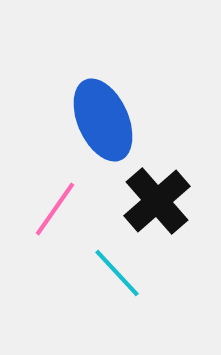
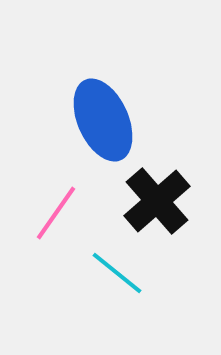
pink line: moved 1 px right, 4 px down
cyan line: rotated 8 degrees counterclockwise
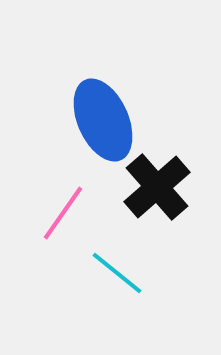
black cross: moved 14 px up
pink line: moved 7 px right
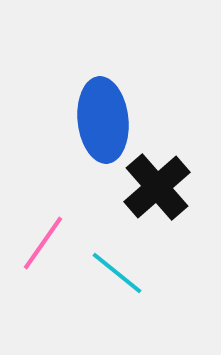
blue ellipse: rotated 18 degrees clockwise
pink line: moved 20 px left, 30 px down
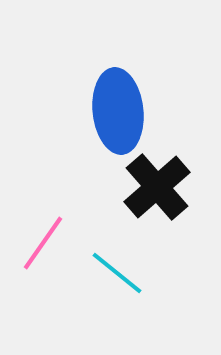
blue ellipse: moved 15 px right, 9 px up
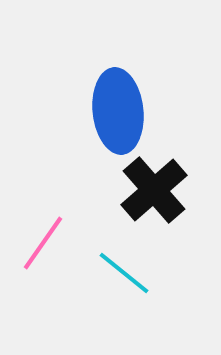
black cross: moved 3 px left, 3 px down
cyan line: moved 7 px right
